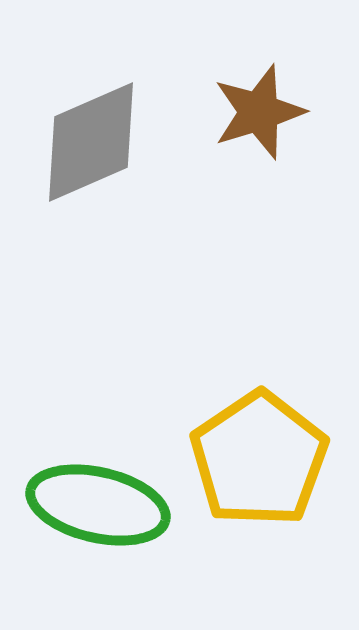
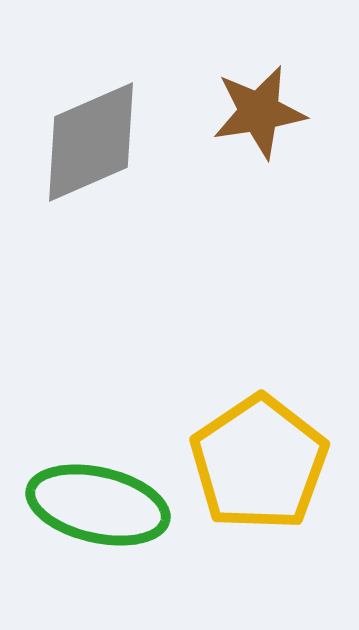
brown star: rotated 8 degrees clockwise
yellow pentagon: moved 4 px down
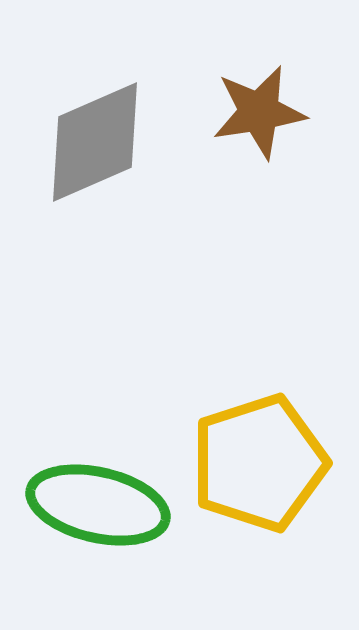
gray diamond: moved 4 px right
yellow pentagon: rotated 16 degrees clockwise
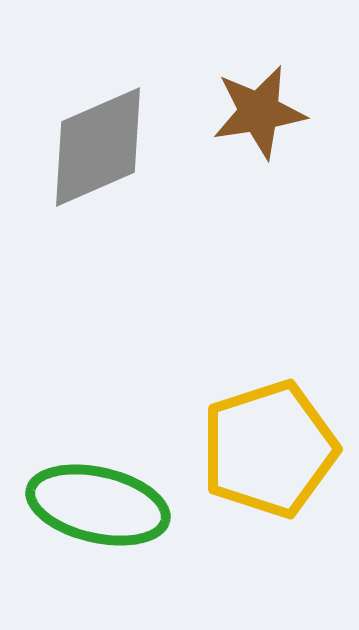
gray diamond: moved 3 px right, 5 px down
yellow pentagon: moved 10 px right, 14 px up
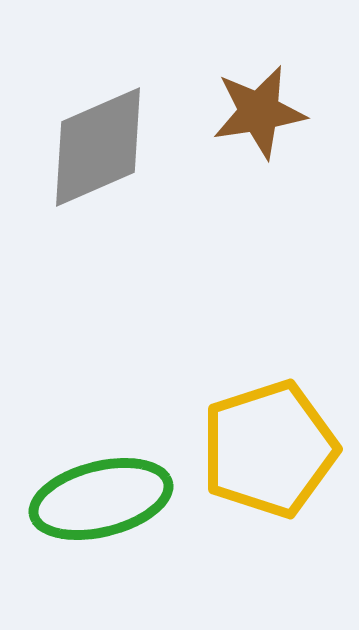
green ellipse: moved 3 px right, 6 px up; rotated 27 degrees counterclockwise
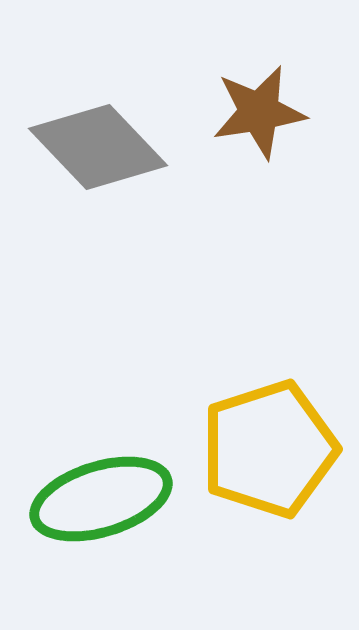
gray diamond: rotated 70 degrees clockwise
green ellipse: rotated 3 degrees counterclockwise
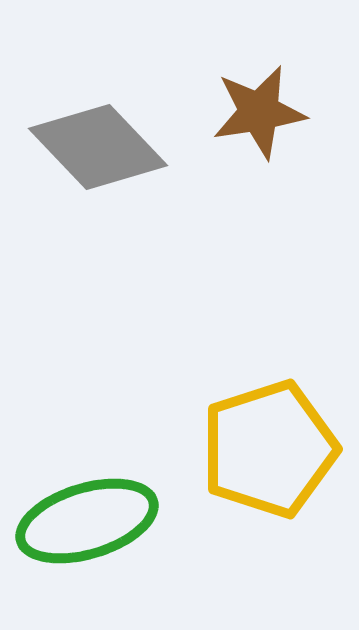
green ellipse: moved 14 px left, 22 px down
